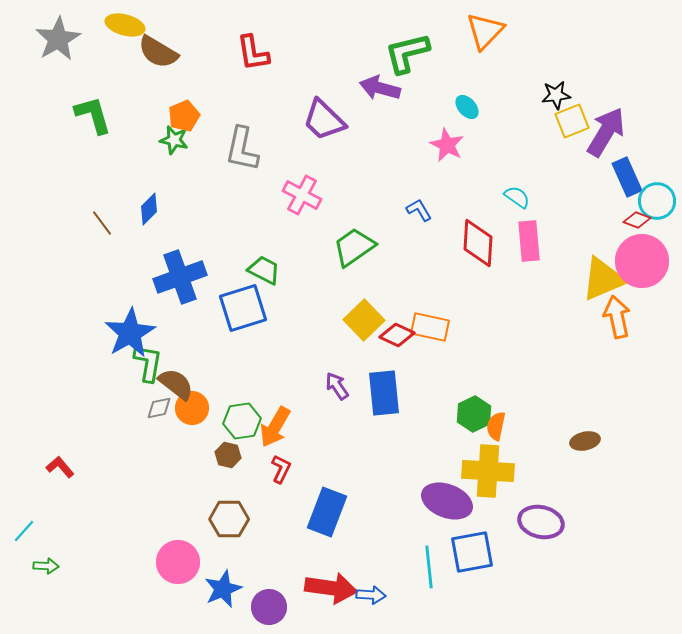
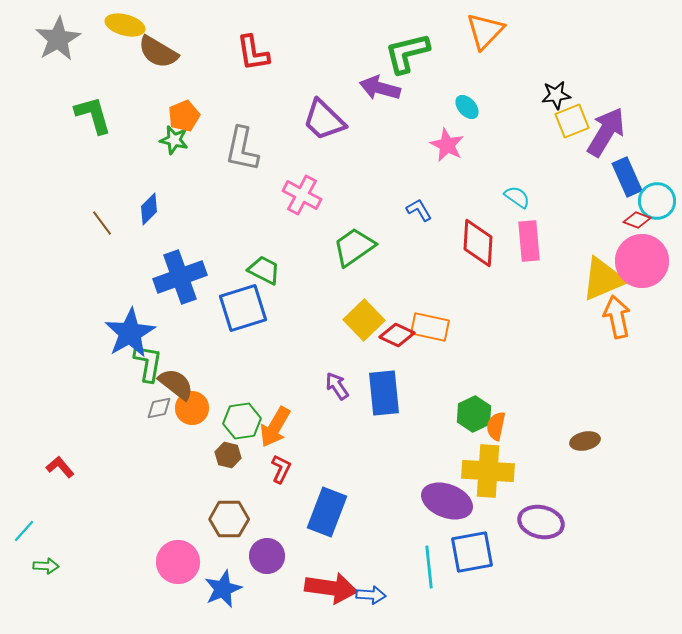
purple circle at (269, 607): moved 2 px left, 51 px up
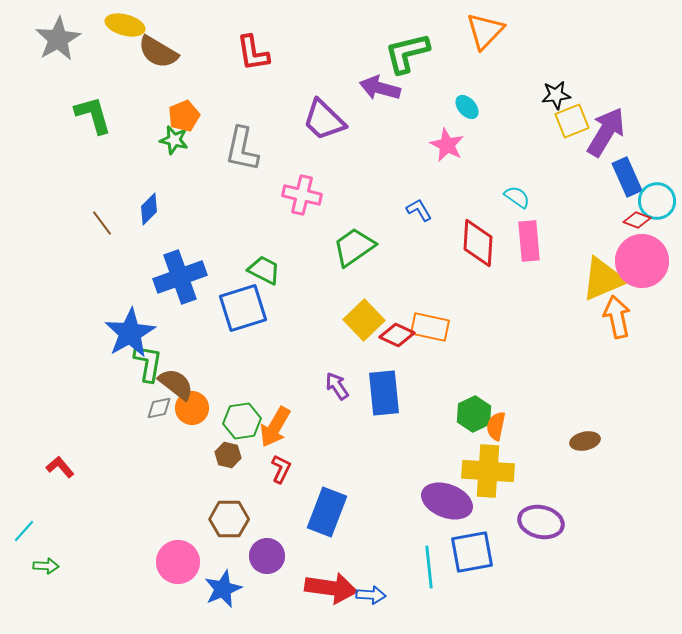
pink cross at (302, 195): rotated 15 degrees counterclockwise
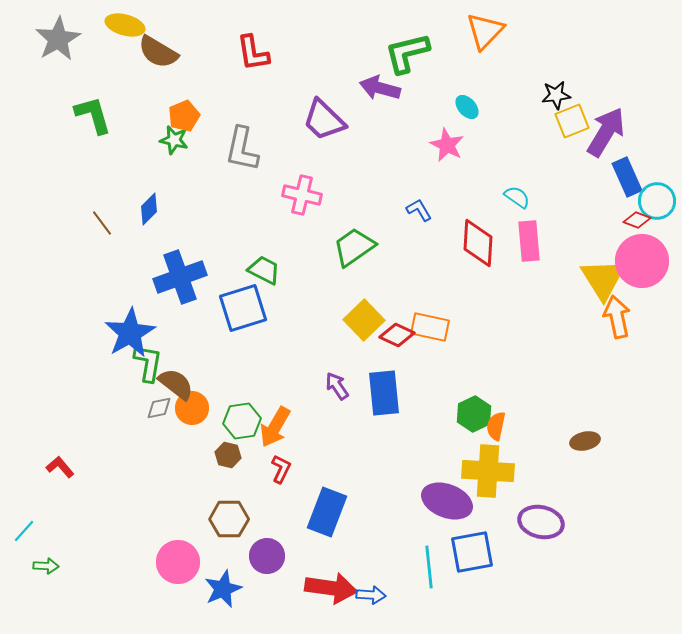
yellow triangle at (603, 279): rotated 39 degrees counterclockwise
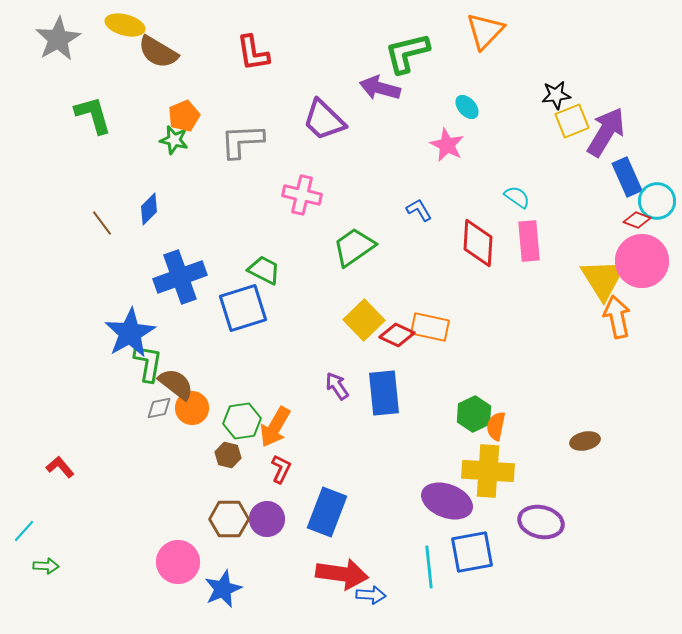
gray L-shape at (242, 149): moved 8 px up; rotated 75 degrees clockwise
purple circle at (267, 556): moved 37 px up
red arrow at (331, 588): moved 11 px right, 14 px up
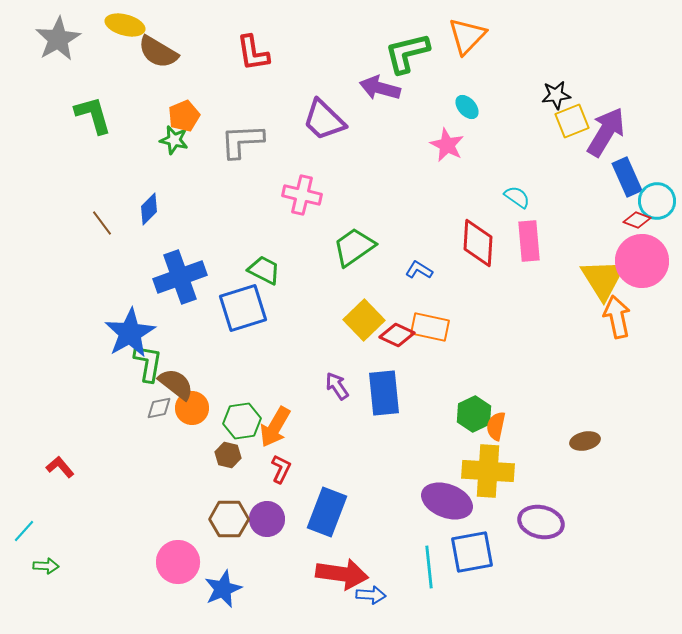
orange triangle at (485, 31): moved 18 px left, 5 px down
blue L-shape at (419, 210): moved 60 px down; rotated 28 degrees counterclockwise
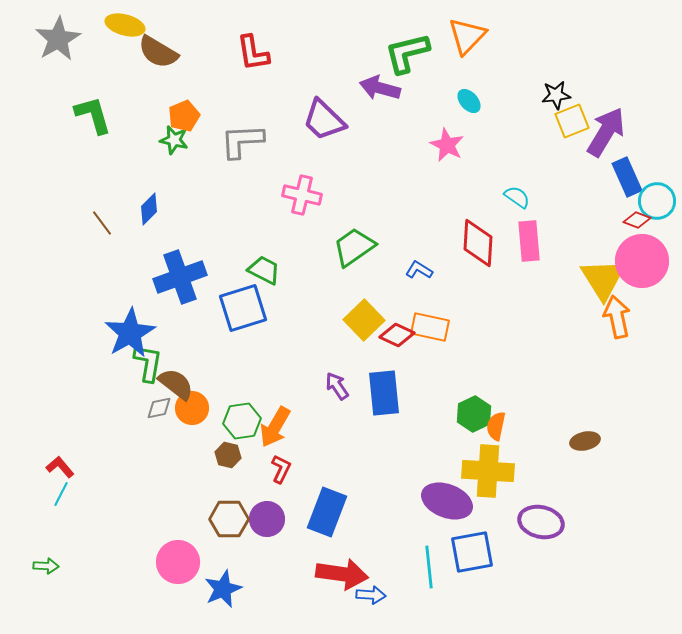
cyan ellipse at (467, 107): moved 2 px right, 6 px up
cyan line at (24, 531): moved 37 px right, 37 px up; rotated 15 degrees counterclockwise
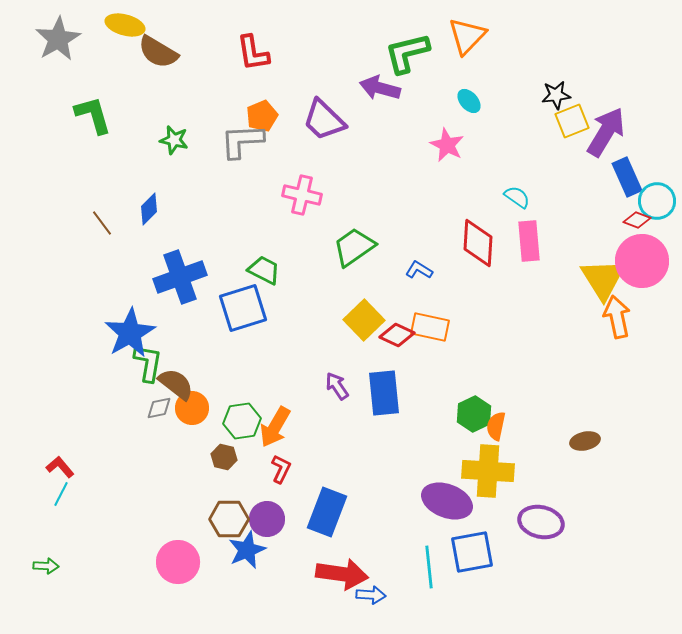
orange pentagon at (184, 116): moved 78 px right
brown hexagon at (228, 455): moved 4 px left, 2 px down
blue star at (223, 589): moved 24 px right, 39 px up
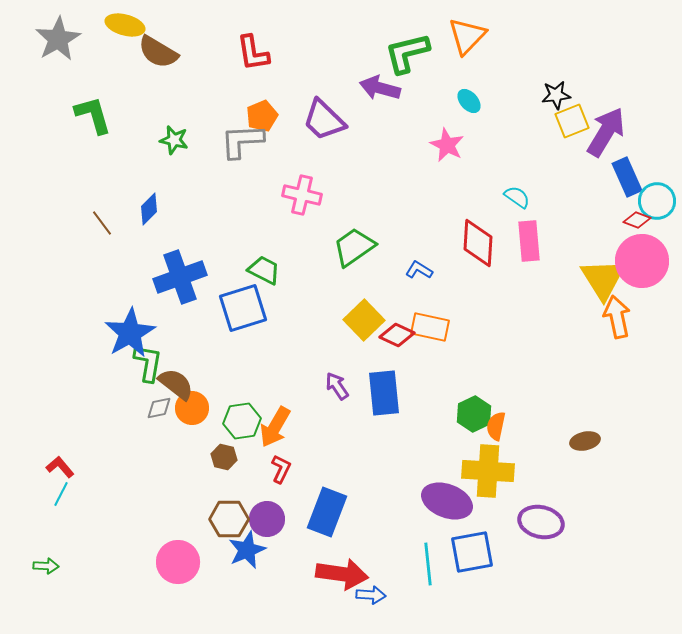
cyan line at (429, 567): moved 1 px left, 3 px up
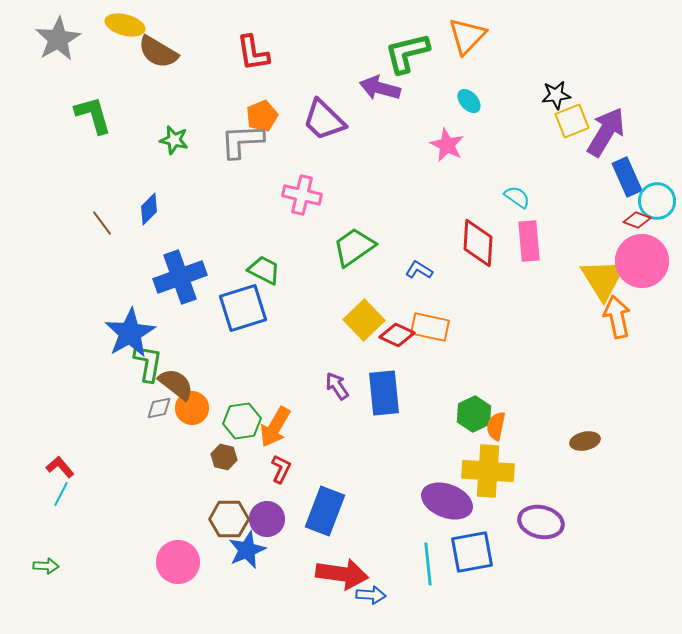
blue rectangle at (327, 512): moved 2 px left, 1 px up
